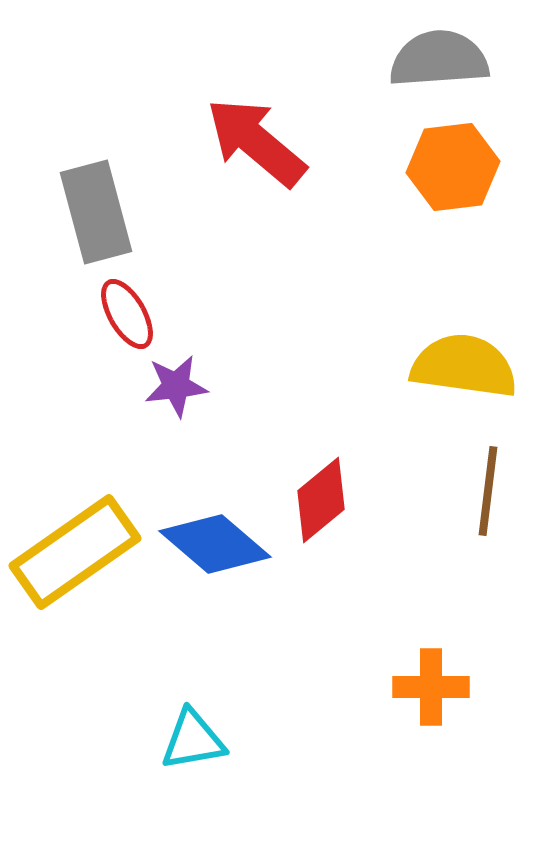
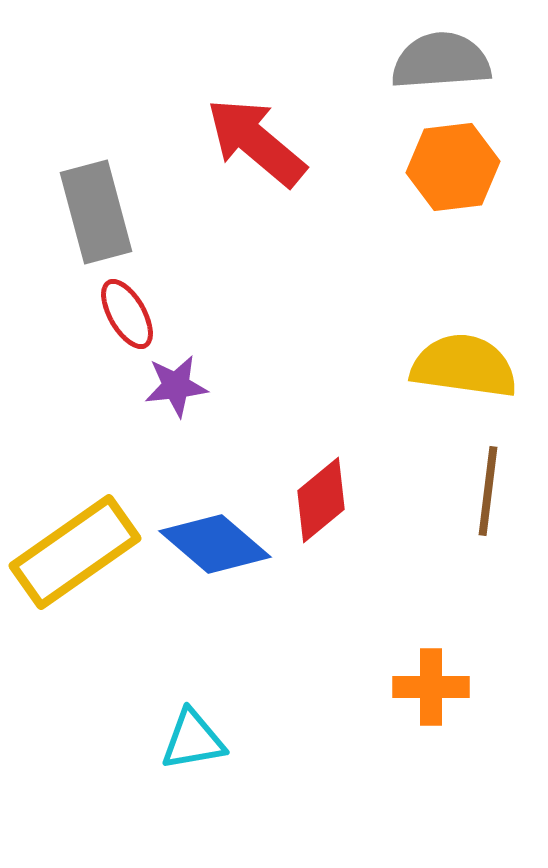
gray semicircle: moved 2 px right, 2 px down
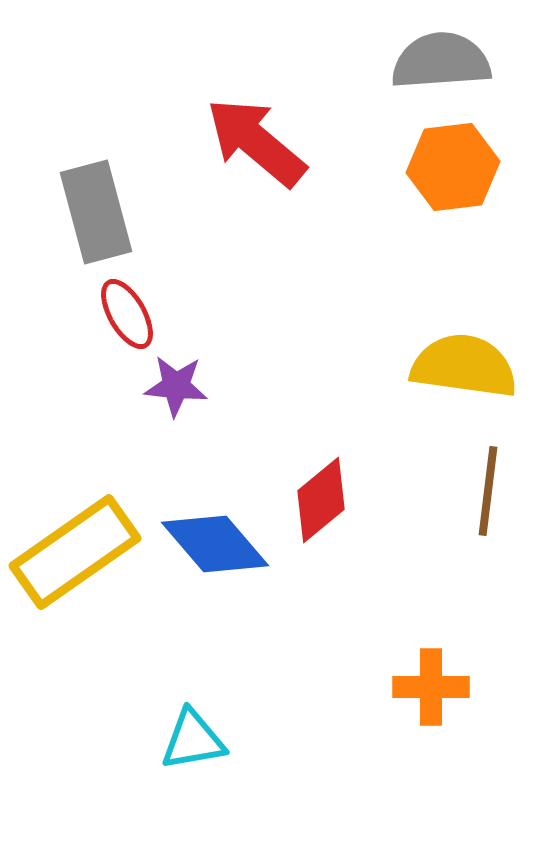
purple star: rotated 12 degrees clockwise
blue diamond: rotated 9 degrees clockwise
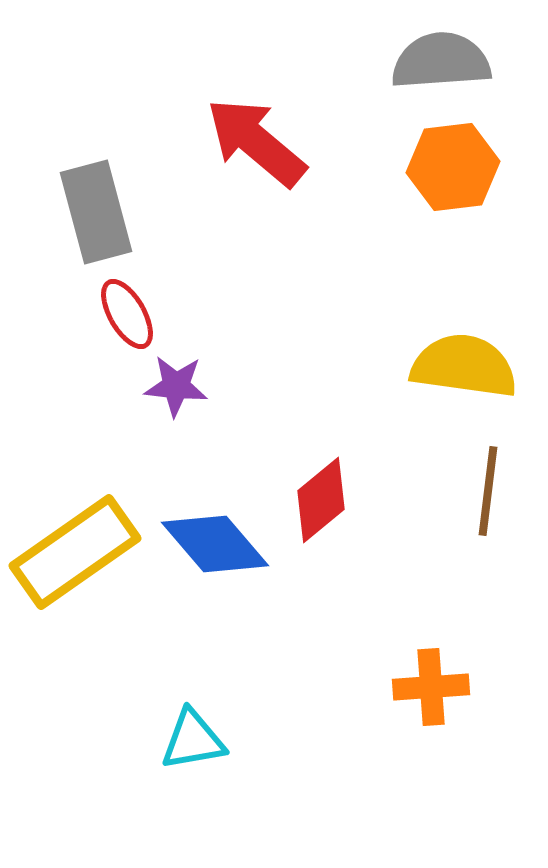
orange cross: rotated 4 degrees counterclockwise
